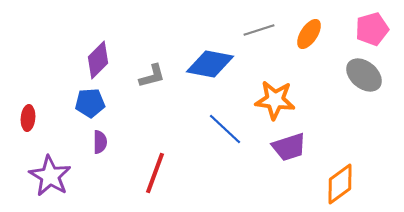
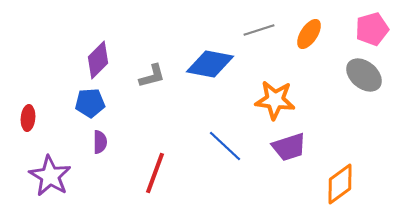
blue line: moved 17 px down
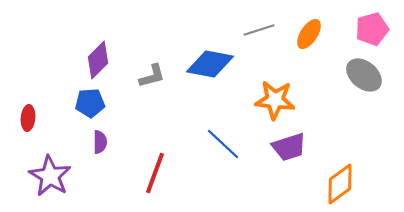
blue line: moved 2 px left, 2 px up
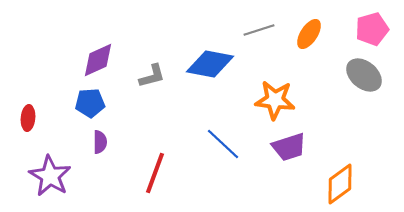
purple diamond: rotated 21 degrees clockwise
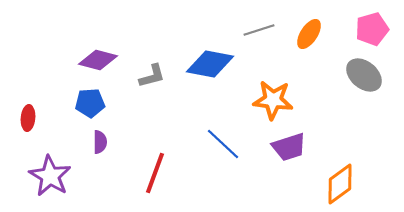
purple diamond: rotated 39 degrees clockwise
orange star: moved 2 px left
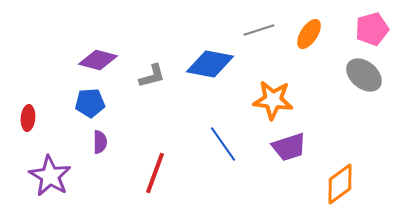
blue line: rotated 12 degrees clockwise
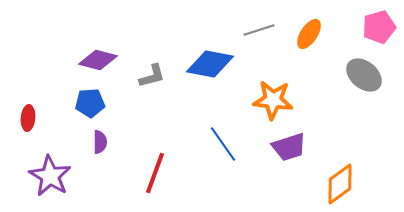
pink pentagon: moved 7 px right, 2 px up
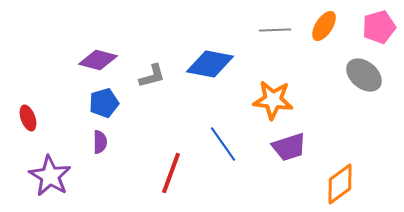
gray line: moved 16 px right; rotated 16 degrees clockwise
orange ellipse: moved 15 px right, 8 px up
blue pentagon: moved 14 px right; rotated 12 degrees counterclockwise
red ellipse: rotated 25 degrees counterclockwise
red line: moved 16 px right
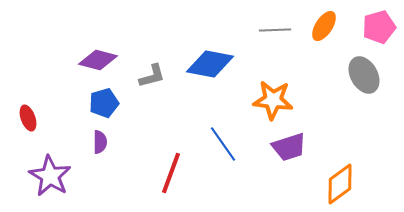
gray ellipse: rotated 21 degrees clockwise
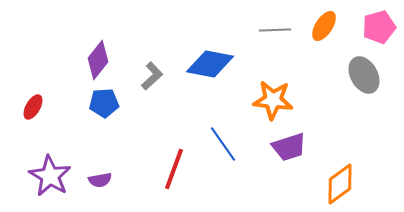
purple diamond: rotated 66 degrees counterclockwise
gray L-shape: rotated 28 degrees counterclockwise
blue pentagon: rotated 12 degrees clockwise
red ellipse: moved 5 px right, 11 px up; rotated 50 degrees clockwise
purple semicircle: moved 38 px down; rotated 80 degrees clockwise
red line: moved 3 px right, 4 px up
